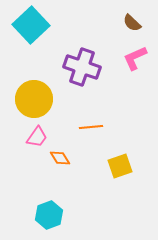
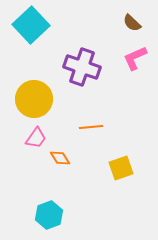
pink trapezoid: moved 1 px left, 1 px down
yellow square: moved 1 px right, 2 px down
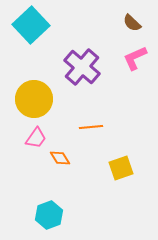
purple cross: rotated 21 degrees clockwise
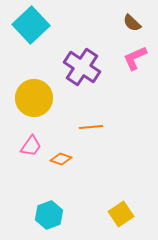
purple cross: rotated 6 degrees counterclockwise
yellow circle: moved 1 px up
pink trapezoid: moved 5 px left, 8 px down
orange diamond: moved 1 px right, 1 px down; rotated 40 degrees counterclockwise
yellow square: moved 46 px down; rotated 15 degrees counterclockwise
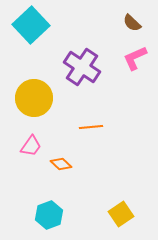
orange diamond: moved 5 px down; rotated 25 degrees clockwise
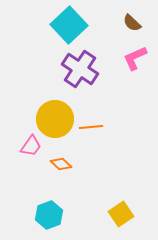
cyan square: moved 38 px right
purple cross: moved 2 px left, 2 px down
yellow circle: moved 21 px right, 21 px down
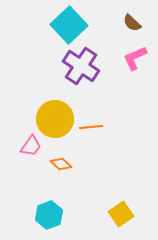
purple cross: moved 1 px right, 3 px up
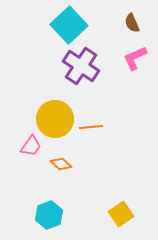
brown semicircle: rotated 24 degrees clockwise
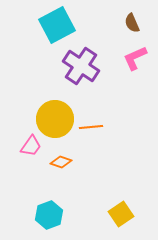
cyan square: moved 12 px left; rotated 15 degrees clockwise
orange diamond: moved 2 px up; rotated 25 degrees counterclockwise
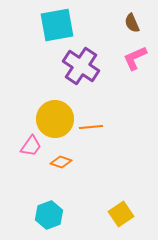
cyan square: rotated 18 degrees clockwise
